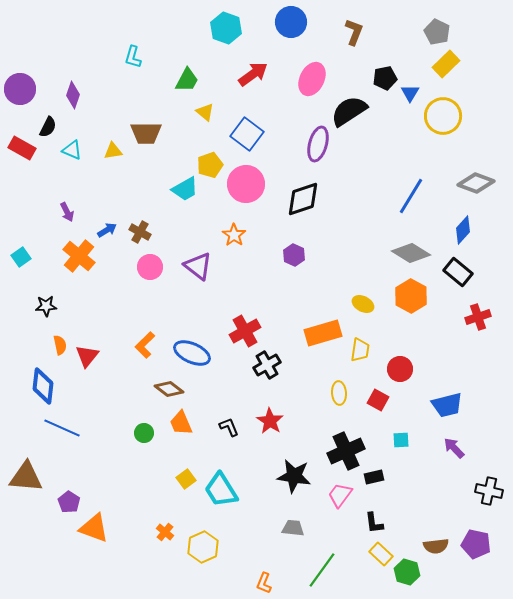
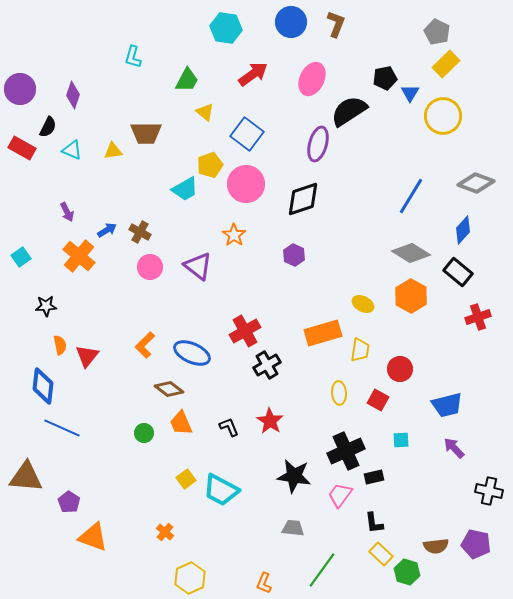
cyan hexagon at (226, 28): rotated 12 degrees counterclockwise
brown L-shape at (354, 32): moved 18 px left, 8 px up
cyan trapezoid at (221, 490): rotated 30 degrees counterclockwise
orange triangle at (94, 528): moved 1 px left, 9 px down
yellow hexagon at (203, 547): moved 13 px left, 31 px down
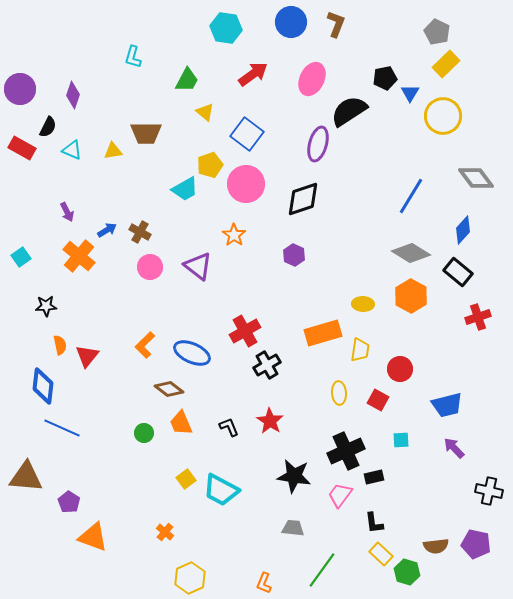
gray diamond at (476, 183): moved 5 px up; rotated 33 degrees clockwise
yellow ellipse at (363, 304): rotated 25 degrees counterclockwise
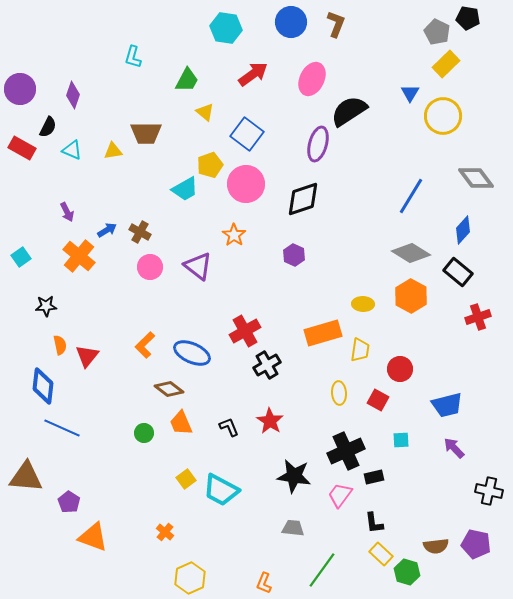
black pentagon at (385, 78): moved 83 px right, 60 px up; rotated 20 degrees clockwise
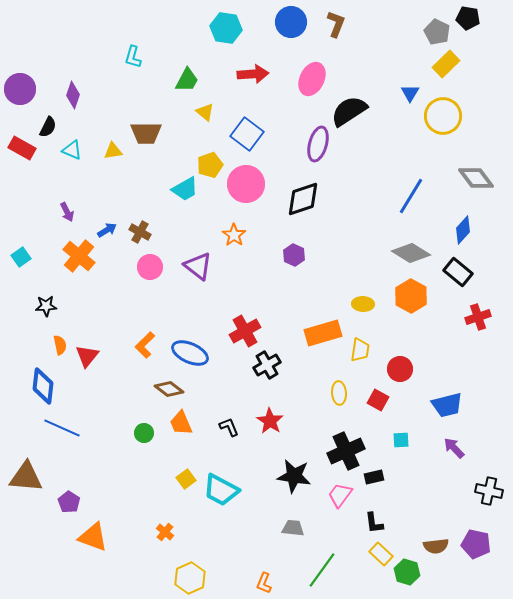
red arrow at (253, 74): rotated 32 degrees clockwise
blue ellipse at (192, 353): moved 2 px left
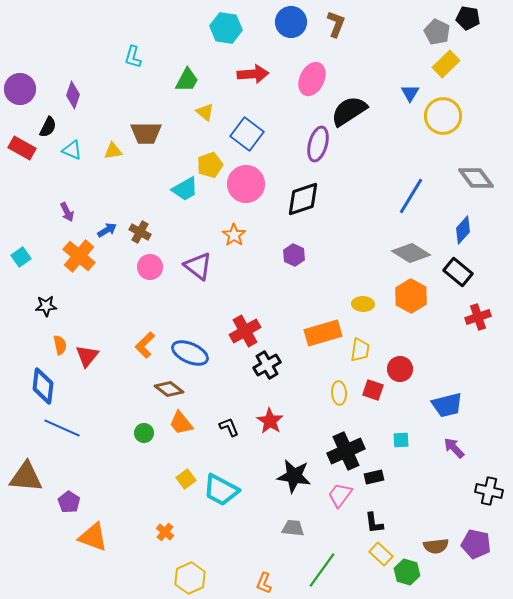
red square at (378, 400): moved 5 px left, 10 px up; rotated 10 degrees counterclockwise
orange trapezoid at (181, 423): rotated 16 degrees counterclockwise
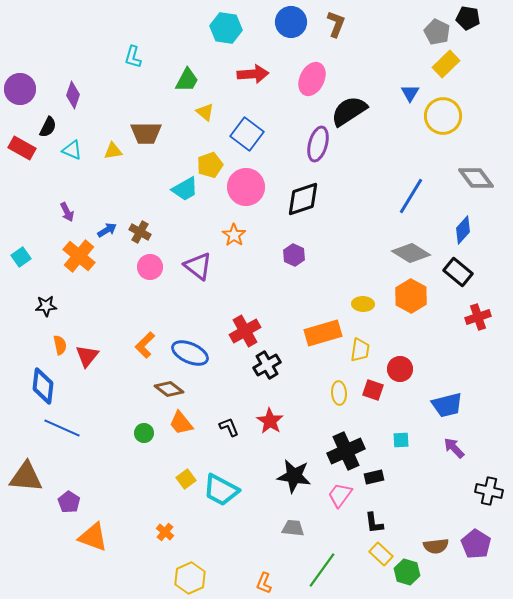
pink circle at (246, 184): moved 3 px down
purple pentagon at (476, 544): rotated 20 degrees clockwise
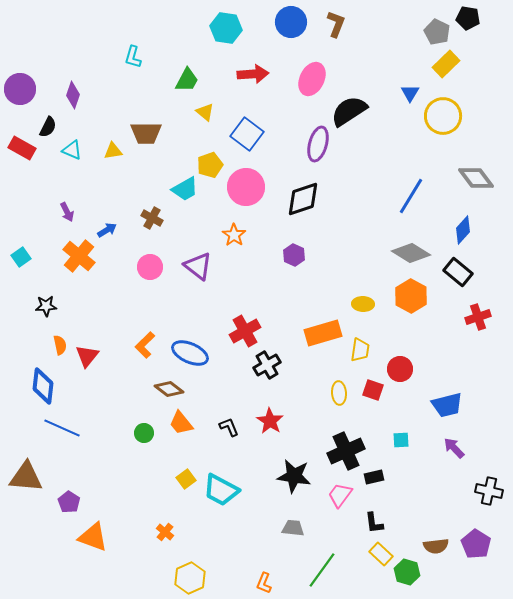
brown cross at (140, 232): moved 12 px right, 14 px up
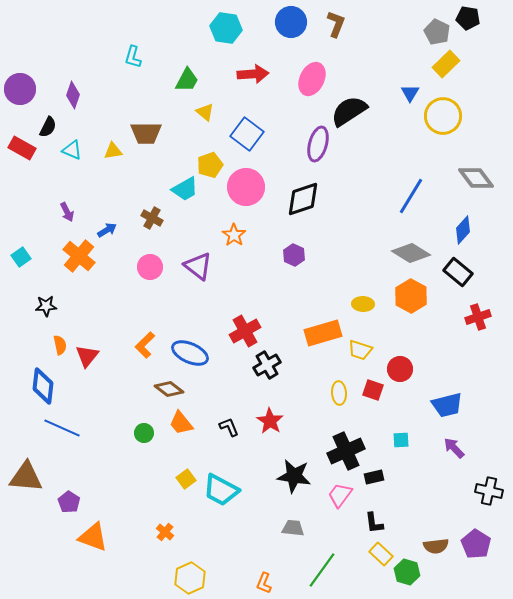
yellow trapezoid at (360, 350): rotated 100 degrees clockwise
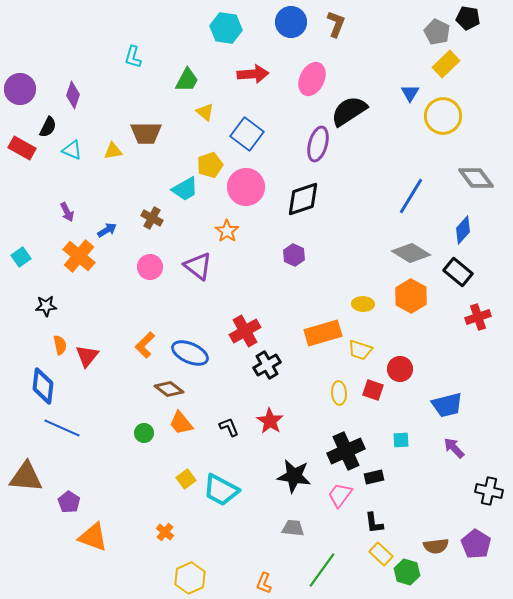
orange star at (234, 235): moved 7 px left, 4 px up
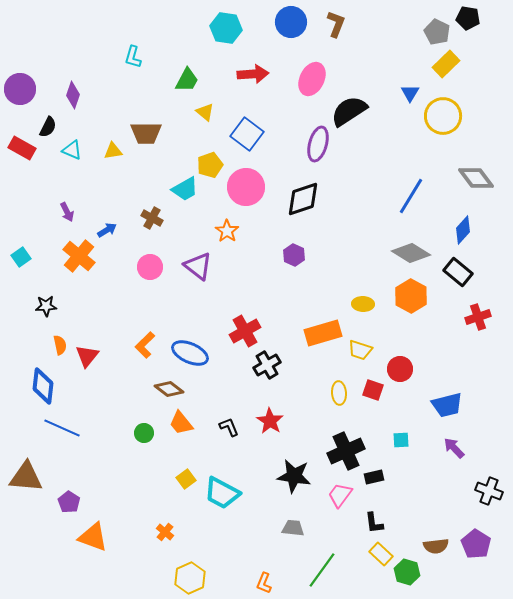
cyan trapezoid at (221, 490): moved 1 px right, 3 px down
black cross at (489, 491): rotated 8 degrees clockwise
